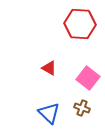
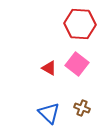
pink square: moved 11 px left, 14 px up
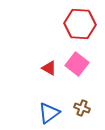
blue triangle: rotated 40 degrees clockwise
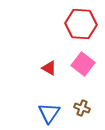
red hexagon: moved 1 px right
pink square: moved 6 px right
blue triangle: rotated 20 degrees counterclockwise
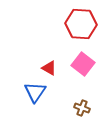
blue triangle: moved 14 px left, 21 px up
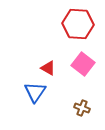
red hexagon: moved 3 px left
red triangle: moved 1 px left
